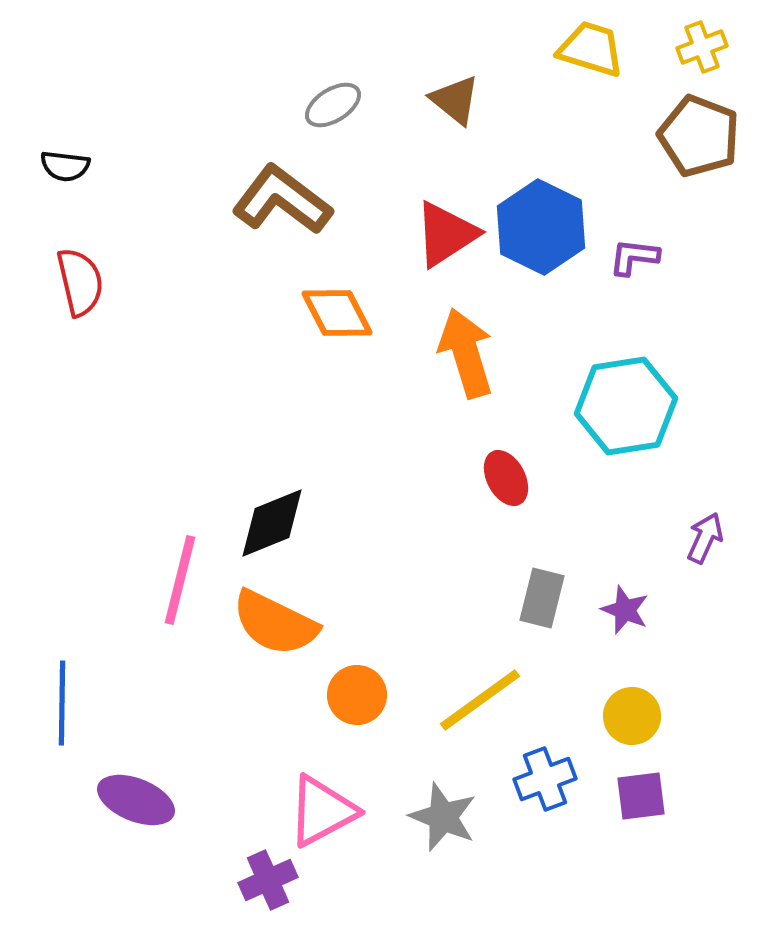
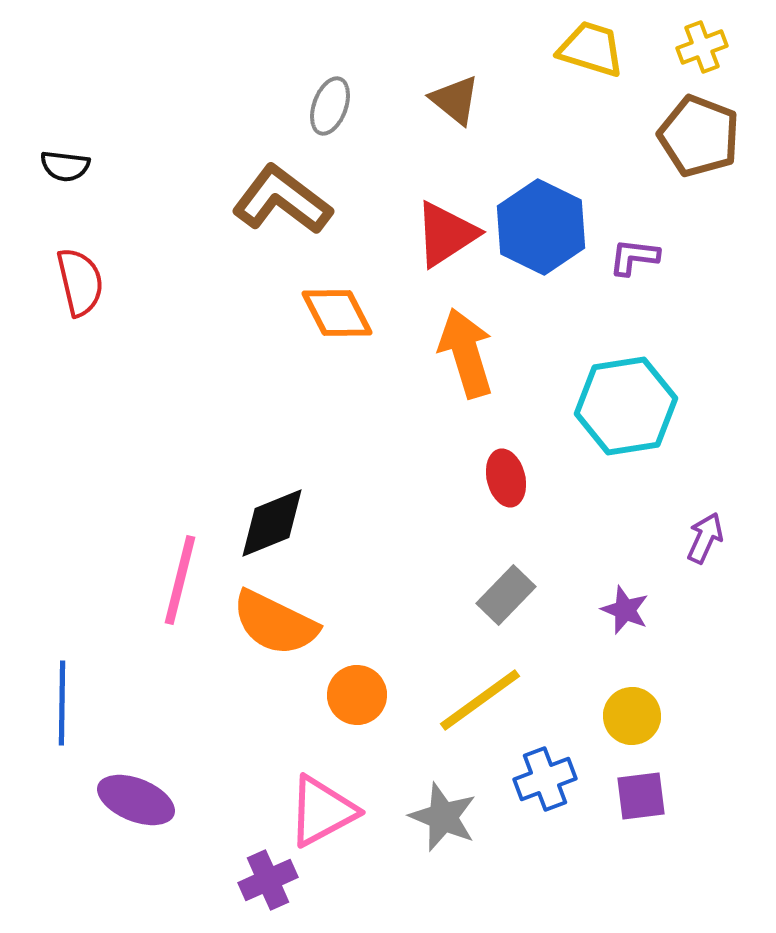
gray ellipse: moved 3 px left, 1 px down; rotated 38 degrees counterclockwise
red ellipse: rotated 14 degrees clockwise
gray rectangle: moved 36 px left, 3 px up; rotated 30 degrees clockwise
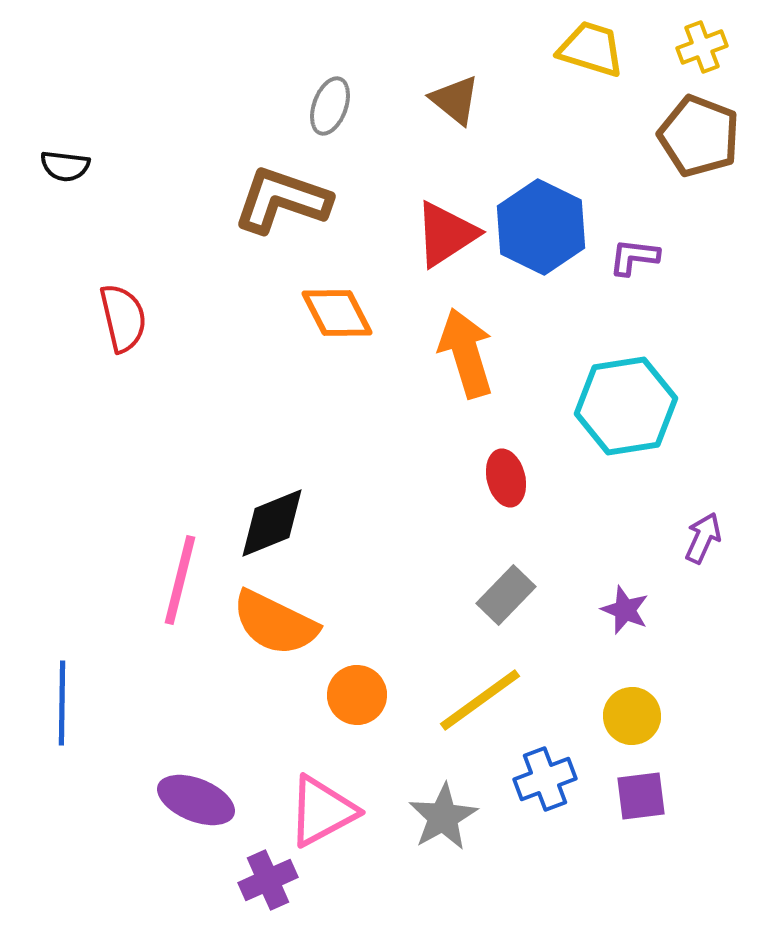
brown L-shape: rotated 18 degrees counterclockwise
red semicircle: moved 43 px right, 36 px down
purple arrow: moved 2 px left
purple ellipse: moved 60 px right
gray star: rotated 20 degrees clockwise
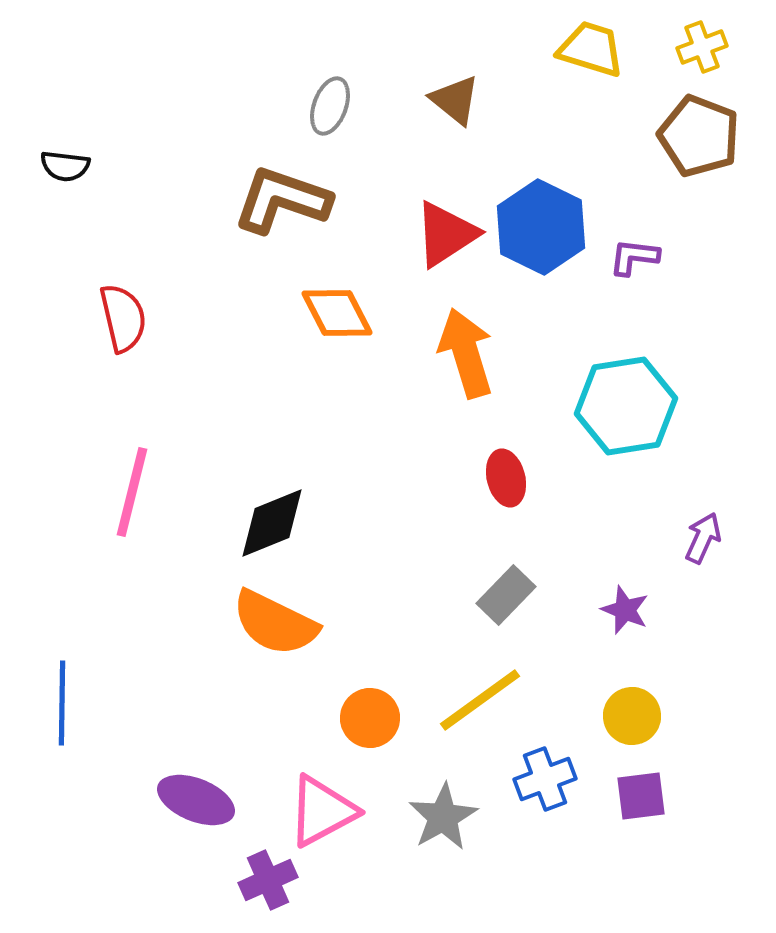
pink line: moved 48 px left, 88 px up
orange circle: moved 13 px right, 23 px down
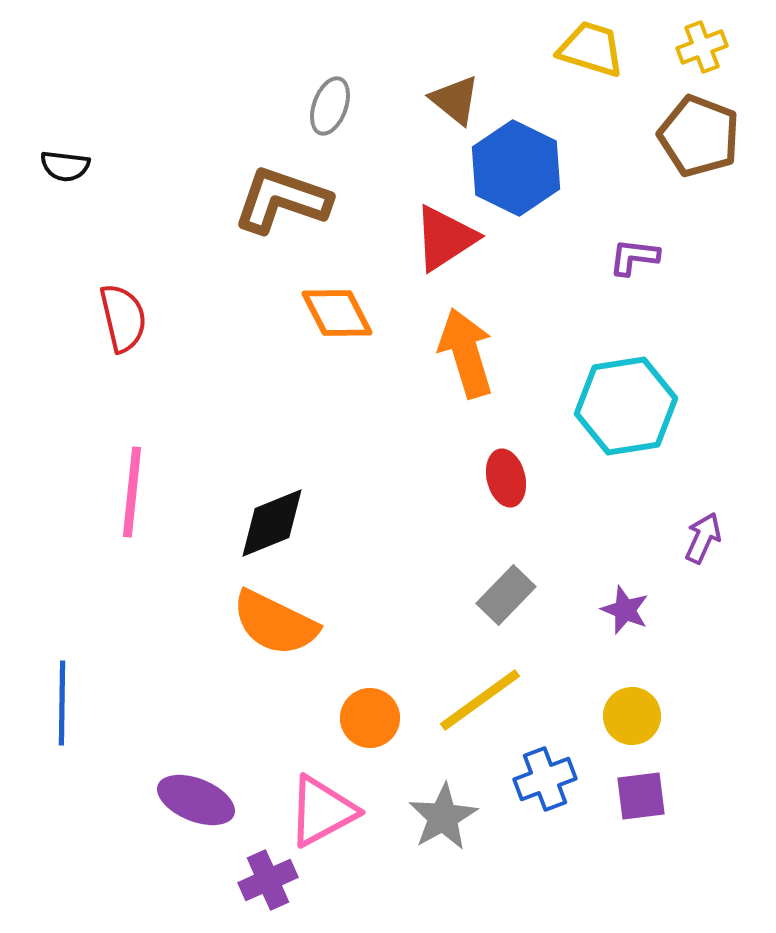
blue hexagon: moved 25 px left, 59 px up
red triangle: moved 1 px left, 4 px down
pink line: rotated 8 degrees counterclockwise
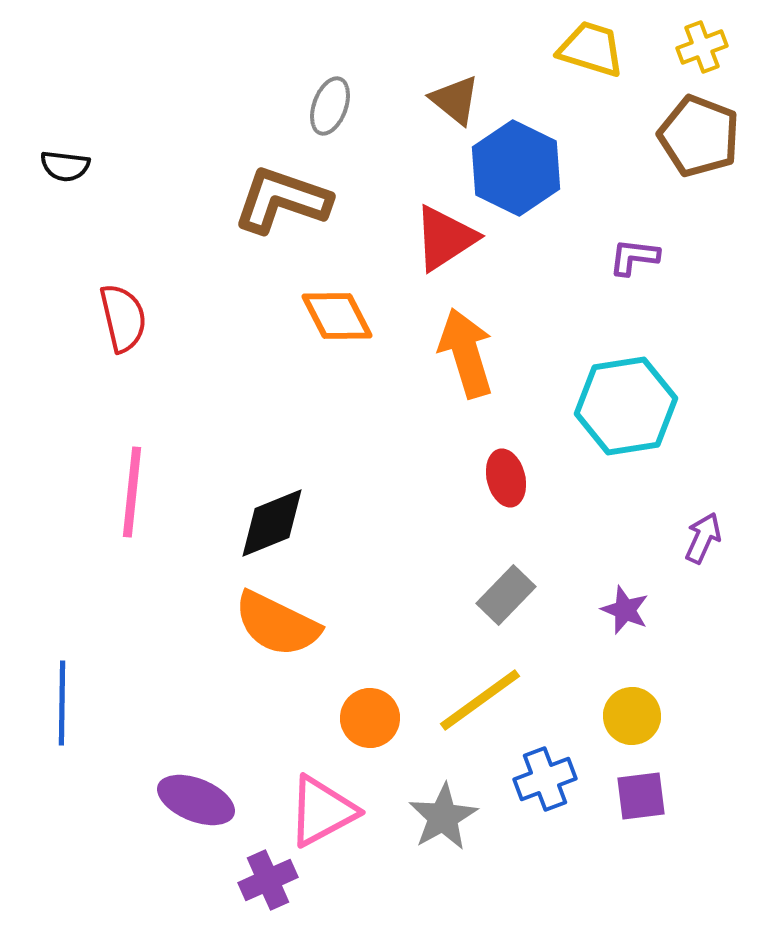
orange diamond: moved 3 px down
orange semicircle: moved 2 px right, 1 px down
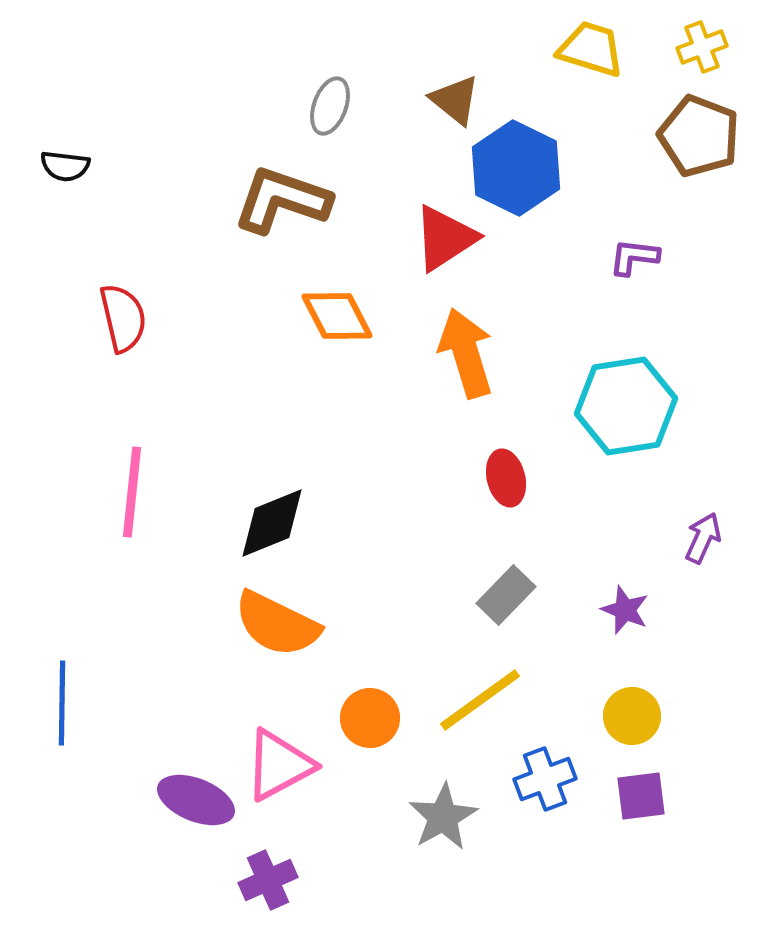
pink triangle: moved 43 px left, 46 px up
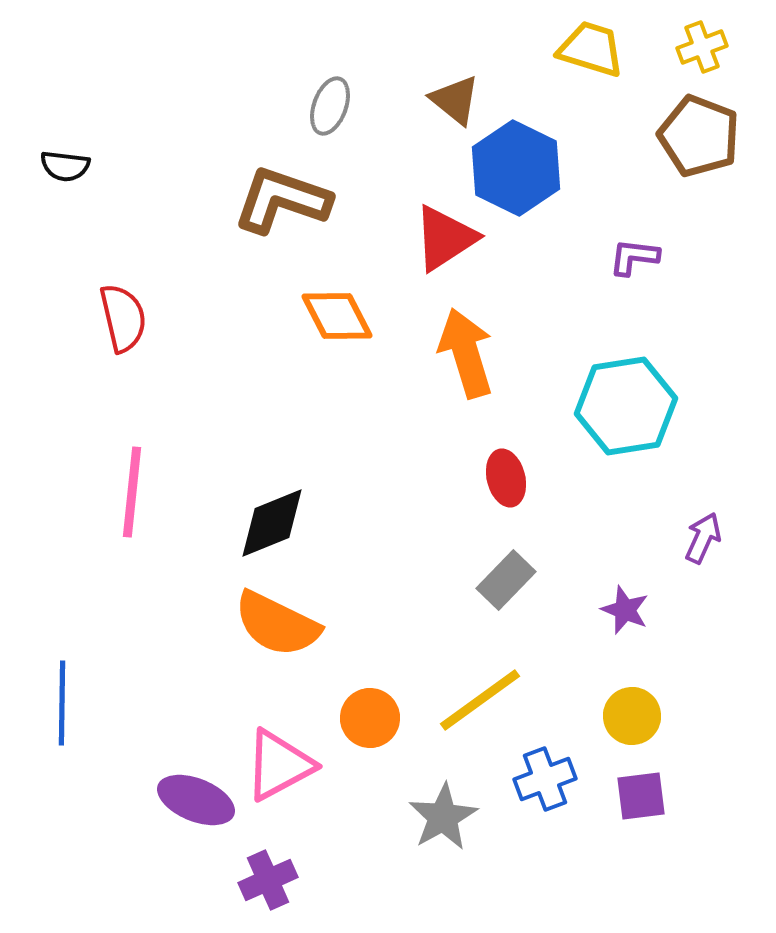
gray rectangle: moved 15 px up
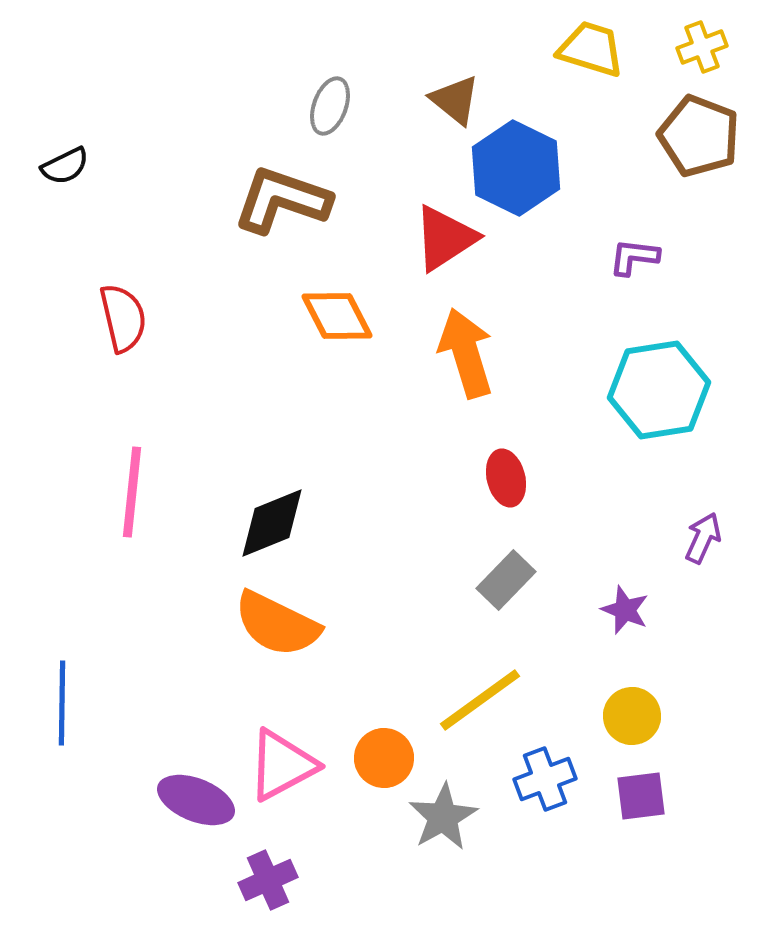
black semicircle: rotated 33 degrees counterclockwise
cyan hexagon: moved 33 px right, 16 px up
orange circle: moved 14 px right, 40 px down
pink triangle: moved 3 px right
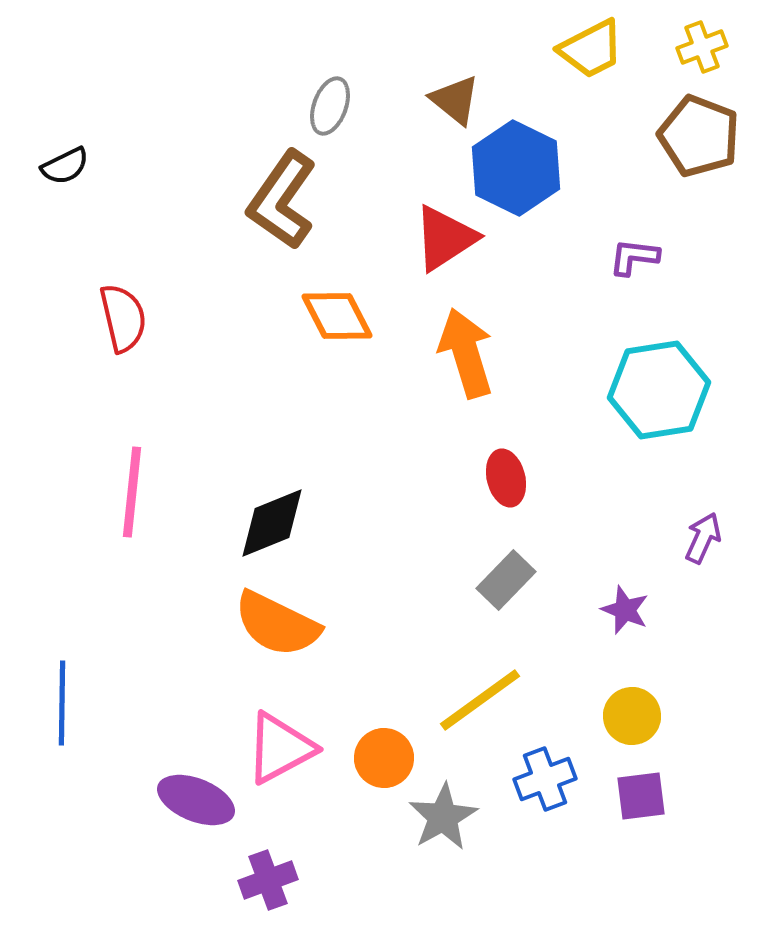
yellow trapezoid: rotated 136 degrees clockwise
brown L-shape: rotated 74 degrees counterclockwise
pink triangle: moved 2 px left, 17 px up
purple cross: rotated 4 degrees clockwise
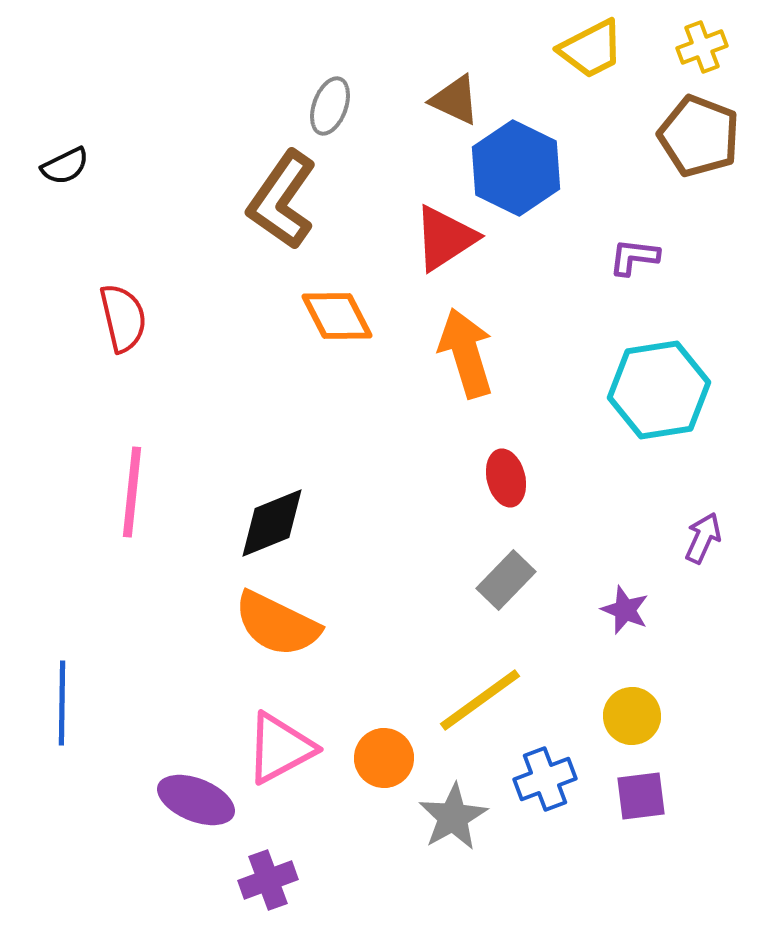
brown triangle: rotated 14 degrees counterclockwise
gray star: moved 10 px right
